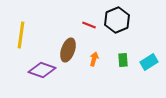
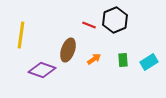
black hexagon: moved 2 px left
orange arrow: rotated 40 degrees clockwise
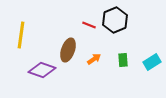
cyan rectangle: moved 3 px right
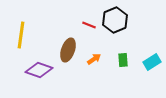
purple diamond: moved 3 px left
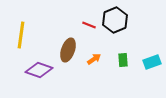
cyan rectangle: rotated 12 degrees clockwise
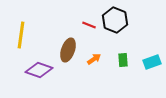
black hexagon: rotated 15 degrees counterclockwise
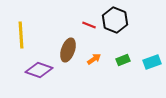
yellow line: rotated 12 degrees counterclockwise
green rectangle: rotated 72 degrees clockwise
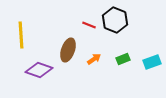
green rectangle: moved 1 px up
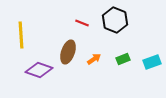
red line: moved 7 px left, 2 px up
brown ellipse: moved 2 px down
